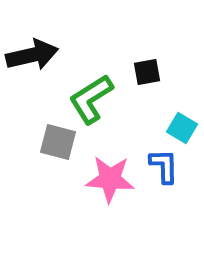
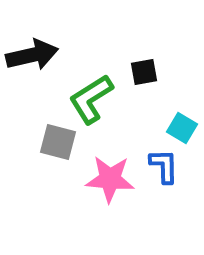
black square: moved 3 px left
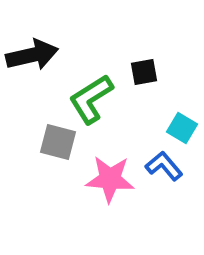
blue L-shape: rotated 39 degrees counterclockwise
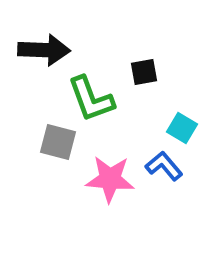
black arrow: moved 12 px right, 5 px up; rotated 15 degrees clockwise
green L-shape: rotated 78 degrees counterclockwise
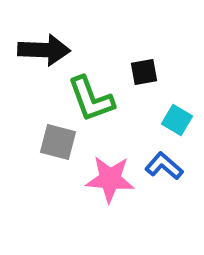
cyan square: moved 5 px left, 8 px up
blue L-shape: rotated 9 degrees counterclockwise
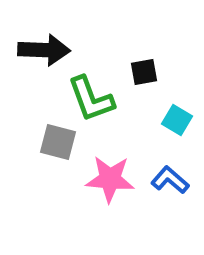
blue L-shape: moved 6 px right, 14 px down
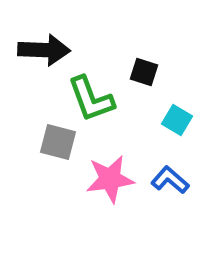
black square: rotated 28 degrees clockwise
pink star: rotated 12 degrees counterclockwise
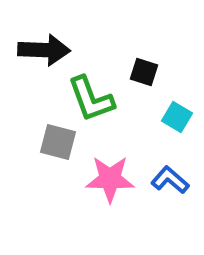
cyan square: moved 3 px up
pink star: rotated 9 degrees clockwise
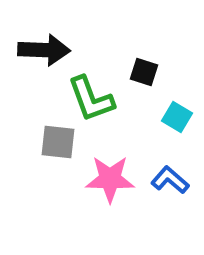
gray square: rotated 9 degrees counterclockwise
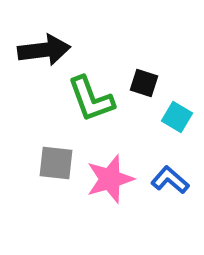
black arrow: rotated 9 degrees counterclockwise
black square: moved 11 px down
gray square: moved 2 px left, 21 px down
pink star: rotated 18 degrees counterclockwise
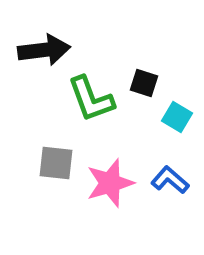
pink star: moved 4 px down
